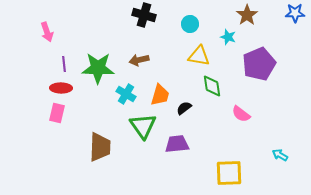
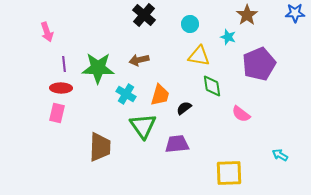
black cross: rotated 25 degrees clockwise
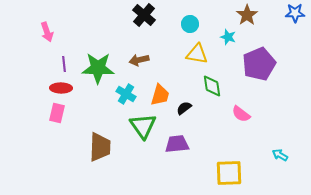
yellow triangle: moved 2 px left, 2 px up
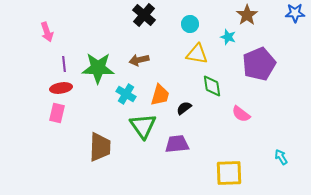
red ellipse: rotated 10 degrees counterclockwise
cyan arrow: moved 1 px right, 2 px down; rotated 28 degrees clockwise
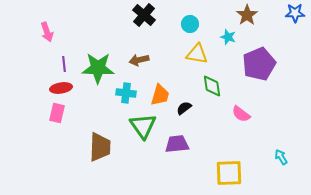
cyan cross: moved 1 px up; rotated 24 degrees counterclockwise
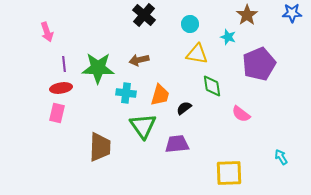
blue star: moved 3 px left
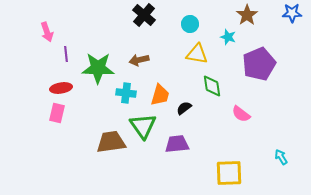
purple line: moved 2 px right, 10 px up
brown trapezoid: moved 11 px right, 5 px up; rotated 100 degrees counterclockwise
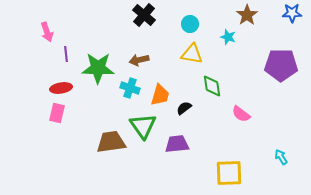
yellow triangle: moved 5 px left
purple pentagon: moved 22 px right, 1 px down; rotated 24 degrees clockwise
cyan cross: moved 4 px right, 5 px up; rotated 12 degrees clockwise
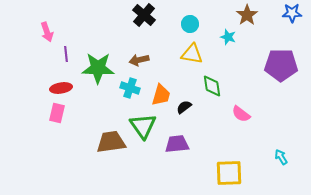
orange trapezoid: moved 1 px right
black semicircle: moved 1 px up
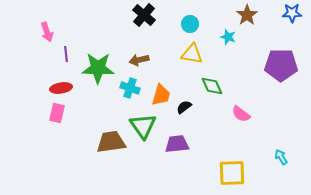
green diamond: rotated 15 degrees counterclockwise
yellow square: moved 3 px right
